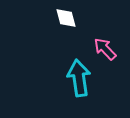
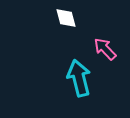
cyan arrow: rotated 6 degrees counterclockwise
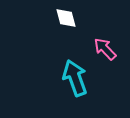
cyan arrow: moved 4 px left; rotated 6 degrees counterclockwise
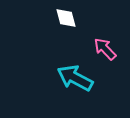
cyan arrow: rotated 42 degrees counterclockwise
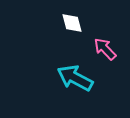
white diamond: moved 6 px right, 5 px down
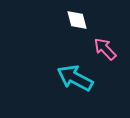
white diamond: moved 5 px right, 3 px up
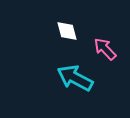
white diamond: moved 10 px left, 11 px down
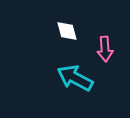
pink arrow: rotated 140 degrees counterclockwise
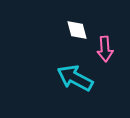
white diamond: moved 10 px right, 1 px up
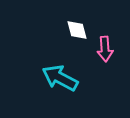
cyan arrow: moved 15 px left
